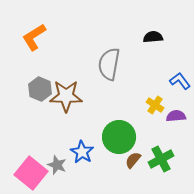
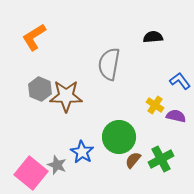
purple semicircle: rotated 18 degrees clockwise
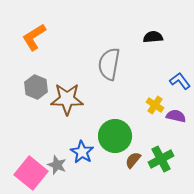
gray hexagon: moved 4 px left, 2 px up
brown star: moved 1 px right, 3 px down
green circle: moved 4 px left, 1 px up
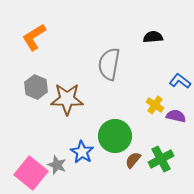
blue L-shape: rotated 15 degrees counterclockwise
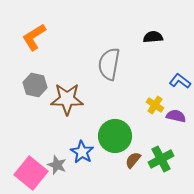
gray hexagon: moved 1 px left, 2 px up; rotated 10 degrees counterclockwise
